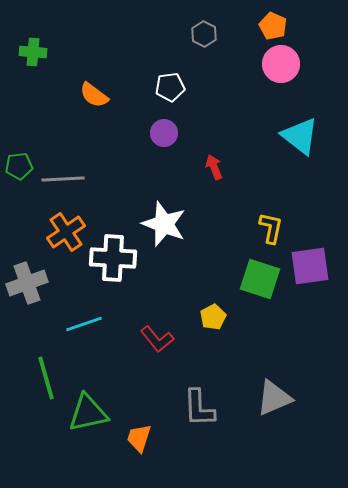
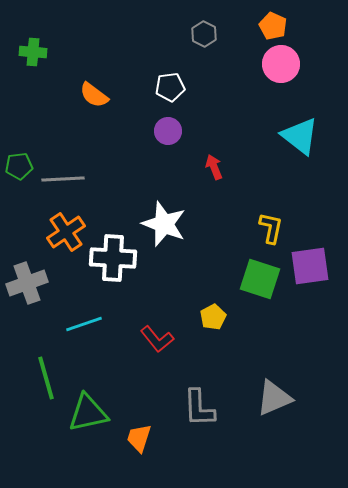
purple circle: moved 4 px right, 2 px up
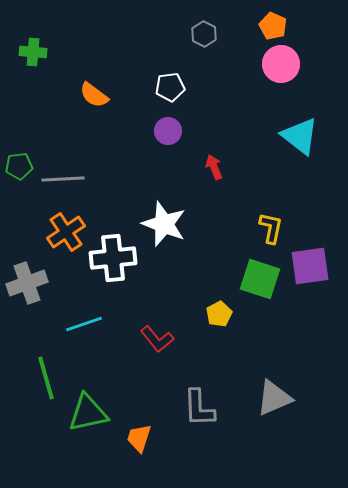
white cross: rotated 9 degrees counterclockwise
yellow pentagon: moved 6 px right, 3 px up
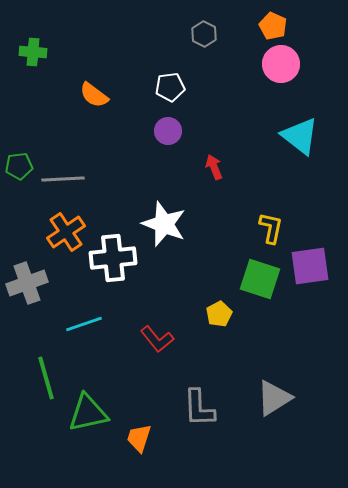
gray triangle: rotated 9 degrees counterclockwise
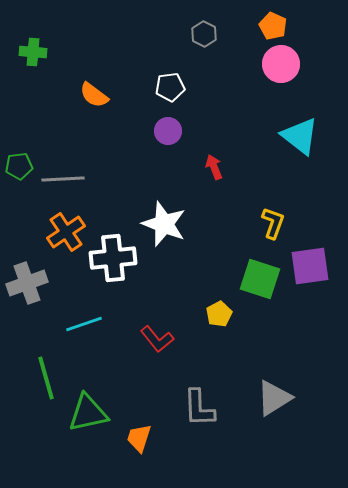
yellow L-shape: moved 2 px right, 5 px up; rotated 8 degrees clockwise
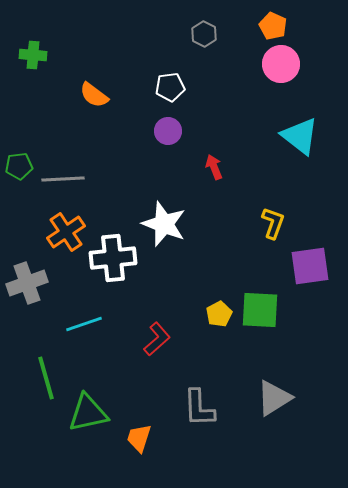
green cross: moved 3 px down
green square: moved 31 px down; rotated 15 degrees counterclockwise
red L-shape: rotated 92 degrees counterclockwise
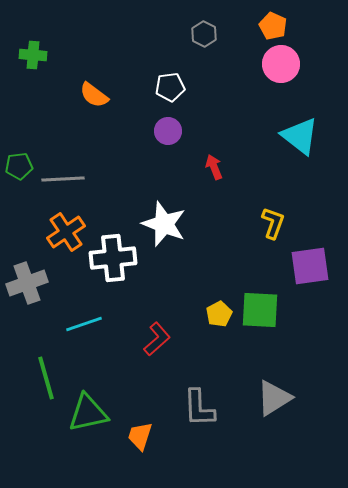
orange trapezoid: moved 1 px right, 2 px up
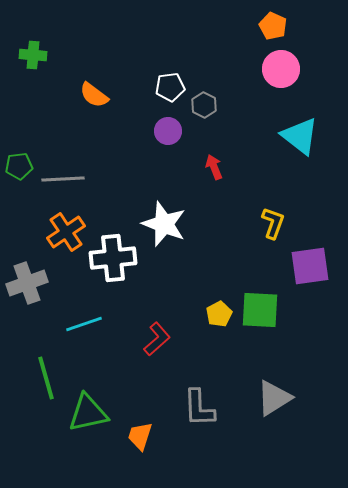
gray hexagon: moved 71 px down
pink circle: moved 5 px down
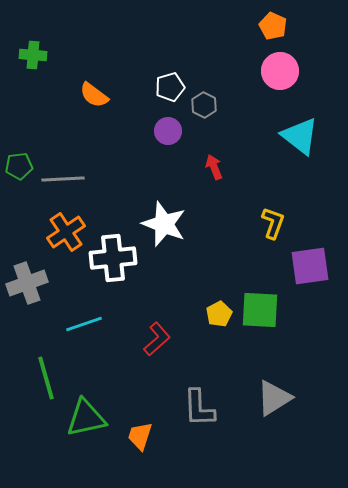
pink circle: moved 1 px left, 2 px down
white pentagon: rotated 8 degrees counterclockwise
green triangle: moved 2 px left, 5 px down
